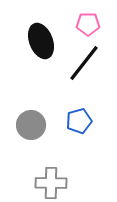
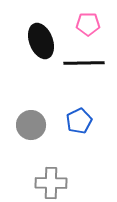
black line: rotated 51 degrees clockwise
blue pentagon: rotated 10 degrees counterclockwise
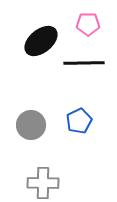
black ellipse: rotated 72 degrees clockwise
gray cross: moved 8 px left
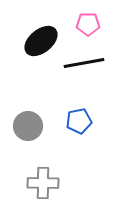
black line: rotated 9 degrees counterclockwise
blue pentagon: rotated 15 degrees clockwise
gray circle: moved 3 px left, 1 px down
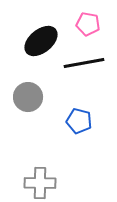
pink pentagon: rotated 10 degrees clockwise
blue pentagon: rotated 25 degrees clockwise
gray circle: moved 29 px up
gray cross: moved 3 px left
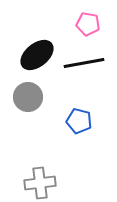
black ellipse: moved 4 px left, 14 px down
gray cross: rotated 8 degrees counterclockwise
